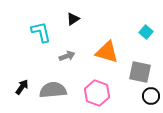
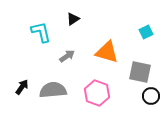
cyan square: rotated 24 degrees clockwise
gray arrow: rotated 14 degrees counterclockwise
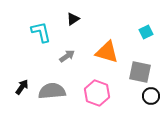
gray semicircle: moved 1 px left, 1 px down
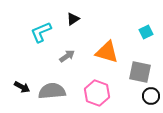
cyan L-shape: rotated 100 degrees counterclockwise
black arrow: rotated 84 degrees clockwise
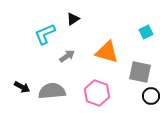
cyan L-shape: moved 4 px right, 2 px down
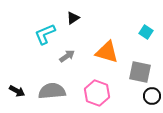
black triangle: moved 1 px up
cyan square: rotated 32 degrees counterclockwise
black arrow: moved 5 px left, 4 px down
black circle: moved 1 px right
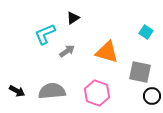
gray arrow: moved 5 px up
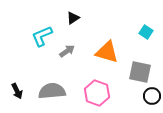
cyan L-shape: moved 3 px left, 2 px down
black arrow: rotated 35 degrees clockwise
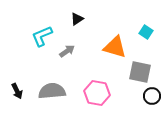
black triangle: moved 4 px right, 1 px down
orange triangle: moved 8 px right, 5 px up
pink hexagon: rotated 10 degrees counterclockwise
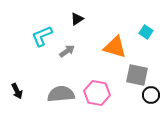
gray square: moved 3 px left, 3 px down
gray semicircle: moved 9 px right, 3 px down
black circle: moved 1 px left, 1 px up
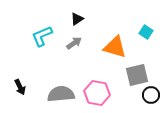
gray arrow: moved 7 px right, 8 px up
gray square: rotated 25 degrees counterclockwise
black arrow: moved 3 px right, 4 px up
